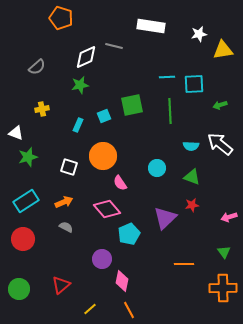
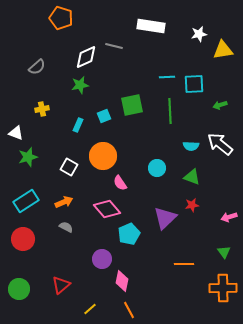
white square at (69, 167): rotated 12 degrees clockwise
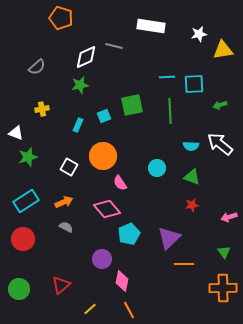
purple triangle at (165, 218): moved 4 px right, 20 px down
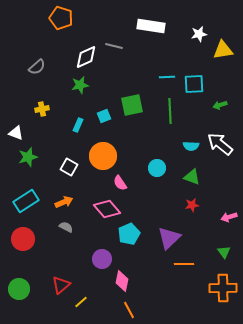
yellow line at (90, 309): moved 9 px left, 7 px up
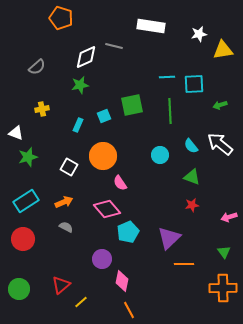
cyan semicircle at (191, 146): rotated 49 degrees clockwise
cyan circle at (157, 168): moved 3 px right, 13 px up
cyan pentagon at (129, 234): moved 1 px left, 2 px up
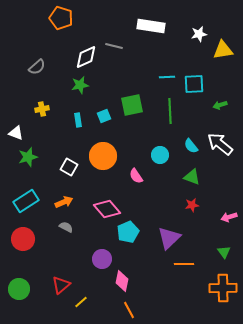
cyan rectangle at (78, 125): moved 5 px up; rotated 32 degrees counterclockwise
pink semicircle at (120, 183): moved 16 px right, 7 px up
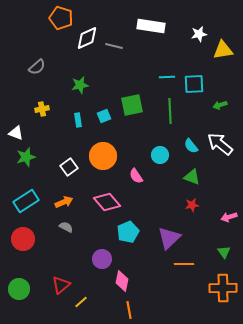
white diamond at (86, 57): moved 1 px right, 19 px up
green star at (28, 157): moved 2 px left
white square at (69, 167): rotated 24 degrees clockwise
pink diamond at (107, 209): moved 7 px up
orange line at (129, 310): rotated 18 degrees clockwise
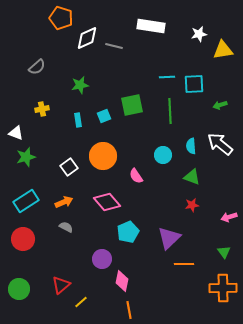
cyan semicircle at (191, 146): rotated 35 degrees clockwise
cyan circle at (160, 155): moved 3 px right
